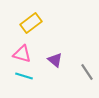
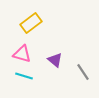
gray line: moved 4 px left
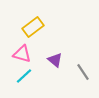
yellow rectangle: moved 2 px right, 4 px down
cyan line: rotated 60 degrees counterclockwise
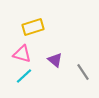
yellow rectangle: rotated 20 degrees clockwise
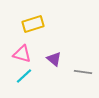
yellow rectangle: moved 3 px up
purple triangle: moved 1 px left, 1 px up
gray line: rotated 48 degrees counterclockwise
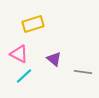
pink triangle: moved 3 px left; rotated 12 degrees clockwise
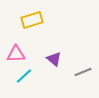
yellow rectangle: moved 1 px left, 4 px up
pink triangle: moved 3 px left; rotated 30 degrees counterclockwise
gray line: rotated 30 degrees counterclockwise
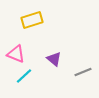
pink triangle: rotated 24 degrees clockwise
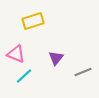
yellow rectangle: moved 1 px right, 1 px down
purple triangle: moved 2 px right, 1 px up; rotated 28 degrees clockwise
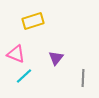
gray line: moved 6 px down; rotated 66 degrees counterclockwise
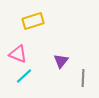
pink triangle: moved 2 px right
purple triangle: moved 5 px right, 3 px down
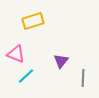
pink triangle: moved 2 px left
cyan line: moved 2 px right
